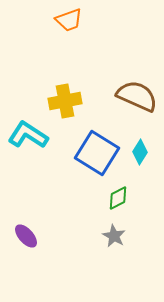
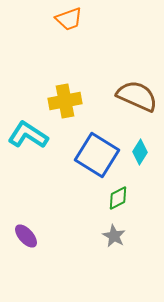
orange trapezoid: moved 1 px up
blue square: moved 2 px down
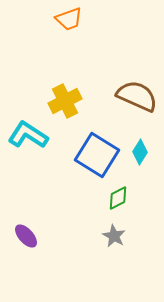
yellow cross: rotated 16 degrees counterclockwise
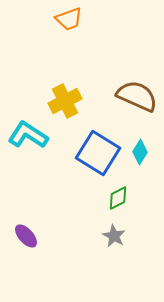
blue square: moved 1 px right, 2 px up
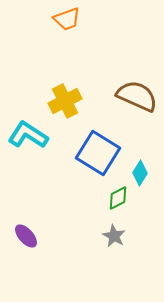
orange trapezoid: moved 2 px left
cyan diamond: moved 21 px down
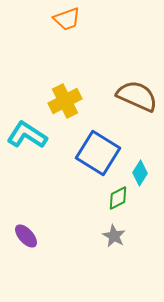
cyan L-shape: moved 1 px left
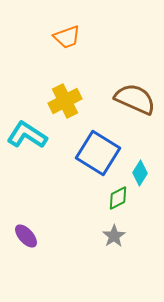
orange trapezoid: moved 18 px down
brown semicircle: moved 2 px left, 3 px down
gray star: rotated 10 degrees clockwise
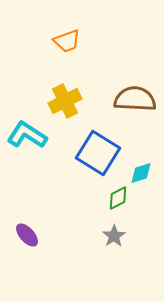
orange trapezoid: moved 4 px down
brown semicircle: rotated 21 degrees counterclockwise
cyan diamond: moved 1 px right; rotated 40 degrees clockwise
purple ellipse: moved 1 px right, 1 px up
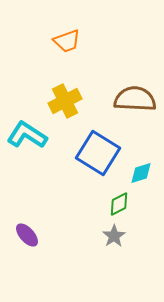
green diamond: moved 1 px right, 6 px down
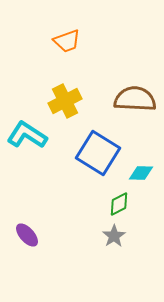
cyan diamond: rotated 20 degrees clockwise
